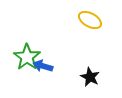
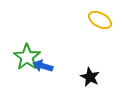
yellow ellipse: moved 10 px right
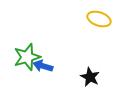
yellow ellipse: moved 1 px left, 1 px up; rotated 10 degrees counterclockwise
green star: rotated 20 degrees clockwise
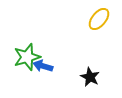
yellow ellipse: rotated 70 degrees counterclockwise
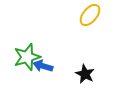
yellow ellipse: moved 9 px left, 4 px up
black star: moved 5 px left, 3 px up
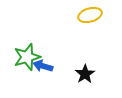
yellow ellipse: rotated 35 degrees clockwise
black star: rotated 12 degrees clockwise
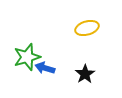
yellow ellipse: moved 3 px left, 13 px down
blue arrow: moved 2 px right, 2 px down
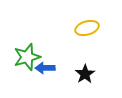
blue arrow: rotated 18 degrees counterclockwise
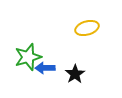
green star: moved 1 px right
black star: moved 10 px left
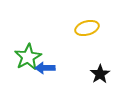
green star: rotated 12 degrees counterclockwise
black star: moved 25 px right
